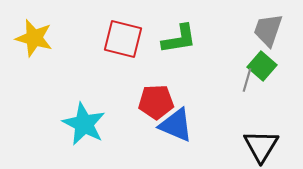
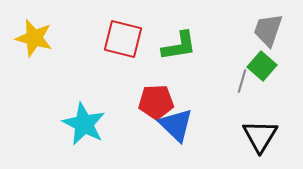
green L-shape: moved 7 px down
gray line: moved 5 px left, 1 px down
blue triangle: rotated 21 degrees clockwise
black triangle: moved 1 px left, 10 px up
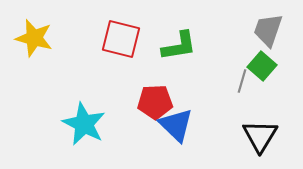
red square: moved 2 px left
red pentagon: moved 1 px left
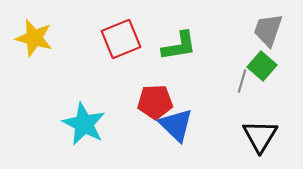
red square: rotated 36 degrees counterclockwise
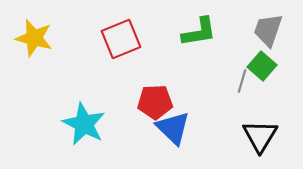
green L-shape: moved 20 px right, 14 px up
blue triangle: moved 3 px left, 3 px down
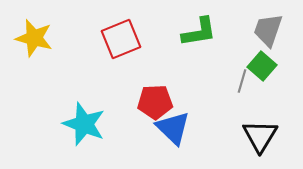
cyan star: rotated 6 degrees counterclockwise
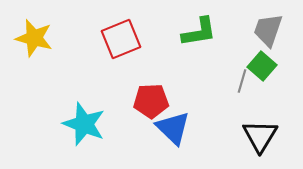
red pentagon: moved 4 px left, 1 px up
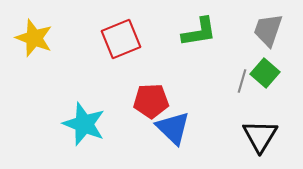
yellow star: rotated 6 degrees clockwise
green square: moved 3 px right, 7 px down
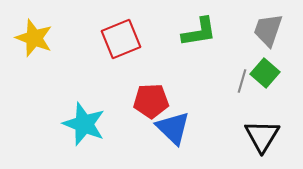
black triangle: moved 2 px right
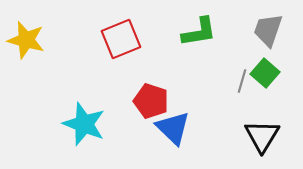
yellow star: moved 8 px left, 2 px down; rotated 6 degrees counterclockwise
red pentagon: rotated 20 degrees clockwise
